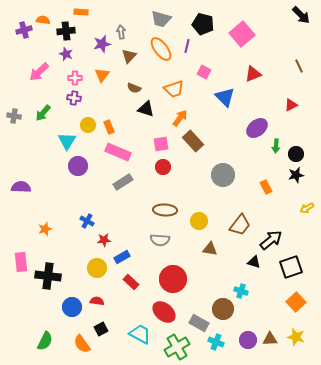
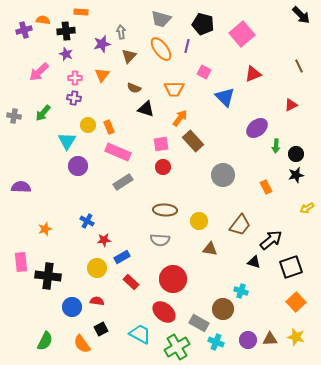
orange trapezoid at (174, 89): rotated 20 degrees clockwise
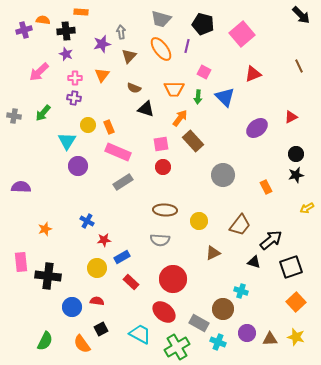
red triangle at (291, 105): moved 12 px down
green arrow at (276, 146): moved 78 px left, 49 px up
brown triangle at (210, 249): moved 3 px right, 4 px down; rotated 35 degrees counterclockwise
purple circle at (248, 340): moved 1 px left, 7 px up
cyan cross at (216, 342): moved 2 px right
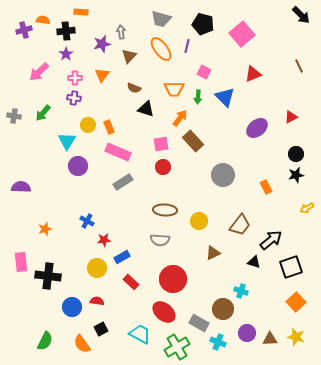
purple star at (66, 54): rotated 16 degrees clockwise
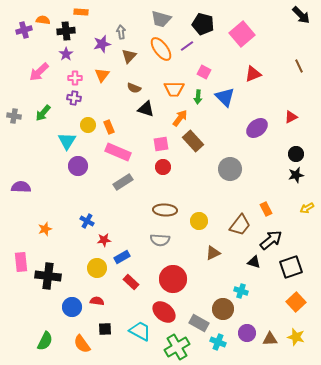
purple line at (187, 46): rotated 40 degrees clockwise
gray circle at (223, 175): moved 7 px right, 6 px up
orange rectangle at (266, 187): moved 22 px down
black square at (101, 329): moved 4 px right; rotated 24 degrees clockwise
cyan trapezoid at (140, 334): moved 3 px up
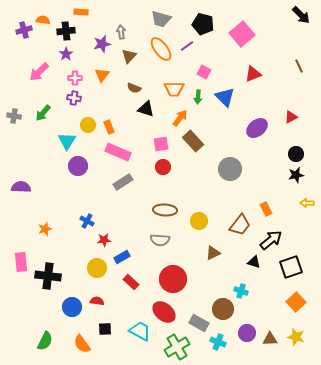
yellow arrow at (307, 208): moved 5 px up; rotated 32 degrees clockwise
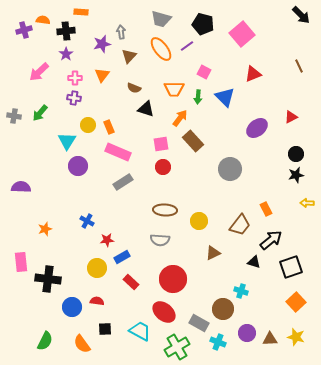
green arrow at (43, 113): moved 3 px left
red star at (104, 240): moved 3 px right
black cross at (48, 276): moved 3 px down
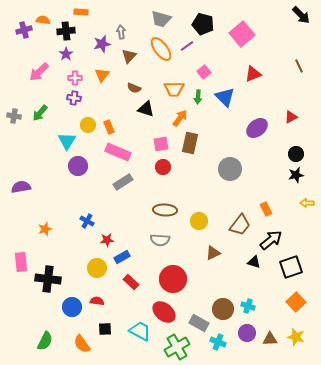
pink square at (204, 72): rotated 24 degrees clockwise
brown rectangle at (193, 141): moved 3 px left, 2 px down; rotated 55 degrees clockwise
purple semicircle at (21, 187): rotated 12 degrees counterclockwise
cyan cross at (241, 291): moved 7 px right, 15 px down
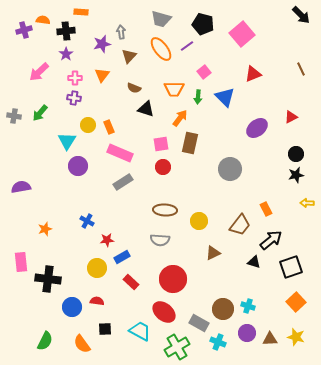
brown line at (299, 66): moved 2 px right, 3 px down
pink rectangle at (118, 152): moved 2 px right, 1 px down
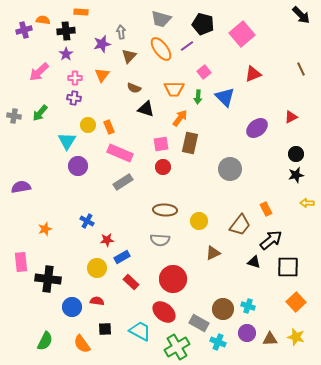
black square at (291, 267): moved 3 px left; rotated 20 degrees clockwise
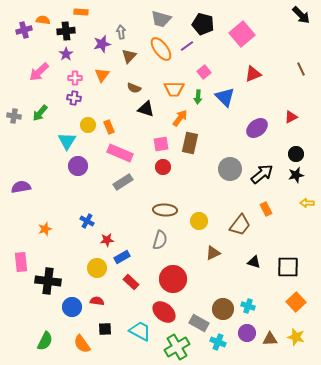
gray semicircle at (160, 240): rotated 78 degrees counterclockwise
black arrow at (271, 240): moved 9 px left, 66 px up
black cross at (48, 279): moved 2 px down
